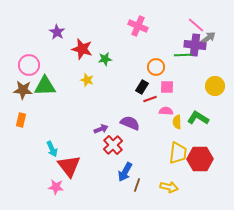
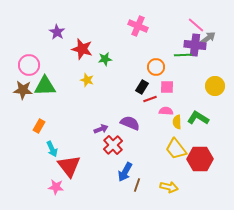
orange rectangle: moved 18 px right, 6 px down; rotated 16 degrees clockwise
yellow trapezoid: moved 2 px left, 4 px up; rotated 135 degrees clockwise
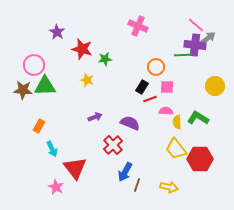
pink circle: moved 5 px right
purple arrow: moved 6 px left, 12 px up
red triangle: moved 6 px right, 2 px down
pink star: rotated 21 degrees clockwise
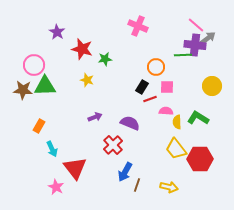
yellow circle: moved 3 px left
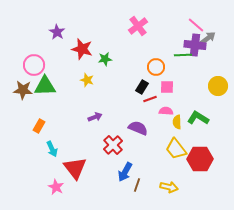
pink cross: rotated 30 degrees clockwise
yellow circle: moved 6 px right
purple semicircle: moved 8 px right, 5 px down
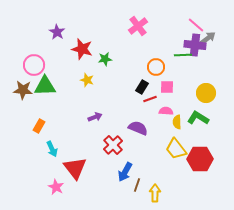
yellow circle: moved 12 px left, 7 px down
yellow arrow: moved 14 px left, 6 px down; rotated 102 degrees counterclockwise
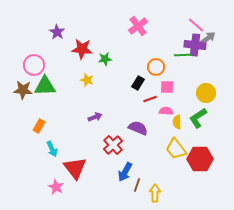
red star: rotated 10 degrees counterclockwise
black rectangle: moved 4 px left, 4 px up
green L-shape: rotated 65 degrees counterclockwise
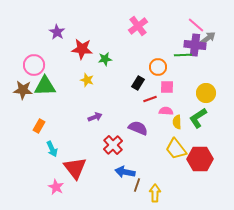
orange circle: moved 2 px right
blue arrow: rotated 72 degrees clockwise
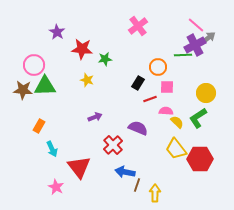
purple cross: rotated 35 degrees counterclockwise
yellow semicircle: rotated 136 degrees clockwise
red triangle: moved 4 px right, 1 px up
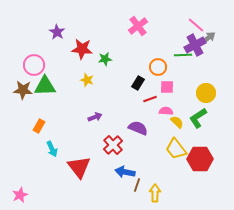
pink star: moved 36 px left, 8 px down; rotated 21 degrees clockwise
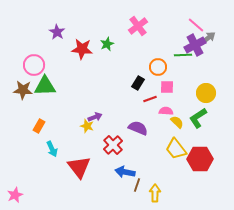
green star: moved 2 px right, 15 px up; rotated 16 degrees counterclockwise
yellow star: moved 46 px down
pink star: moved 5 px left
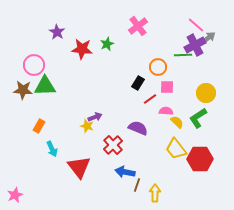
red line: rotated 16 degrees counterclockwise
